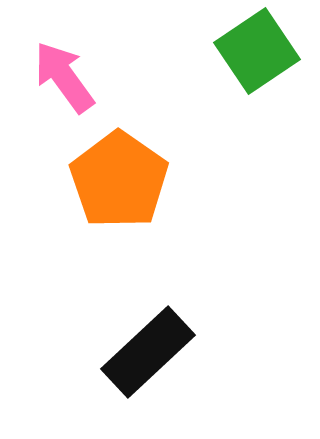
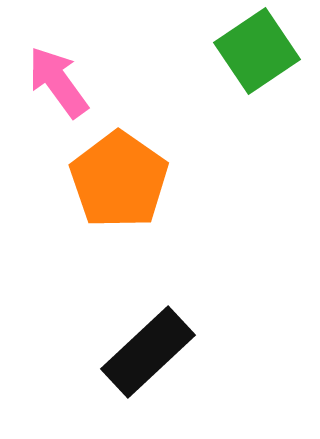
pink arrow: moved 6 px left, 5 px down
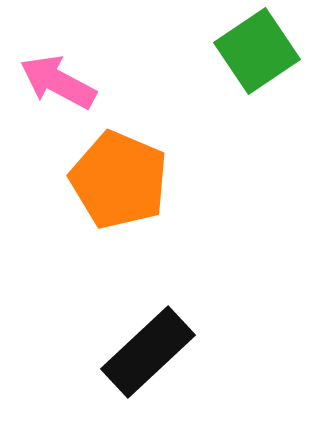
pink arrow: rotated 26 degrees counterclockwise
orange pentagon: rotated 12 degrees counterclockwise
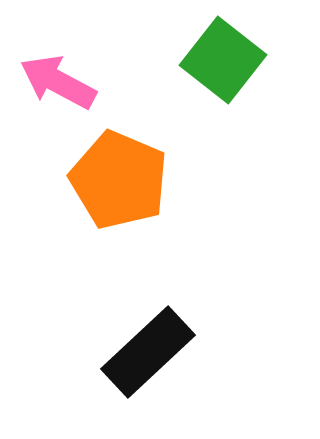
green square: moved 34 px left, 9 px down; rotated 18 degrees counterclockwise
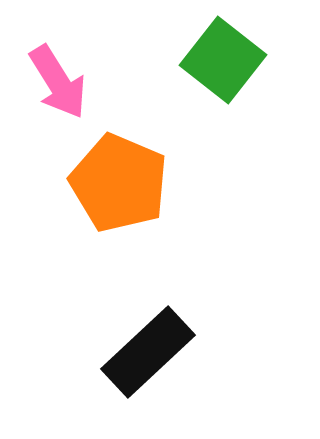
pink arrow: rotated 150 degrees counterclockwise
orange pentagon: moved 3 px down
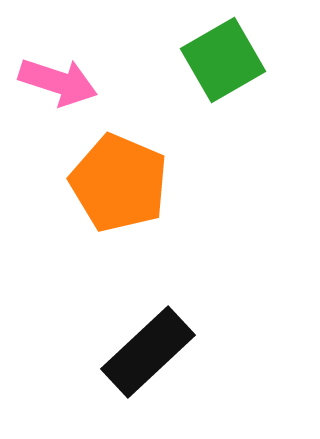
green square: rotated 22 degrees clockwise
pink arrow: rotated 40 degrees counterclockwise
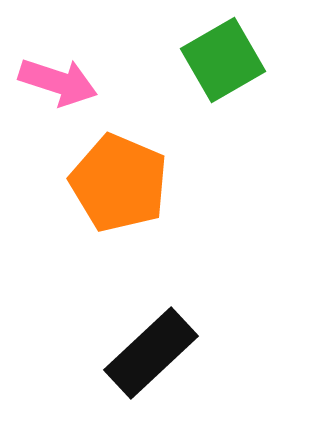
black rectangle: moved 3 px right, 1 px down
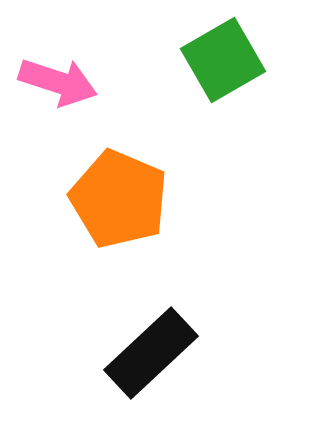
orange pentagon: moved 16 px down
